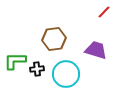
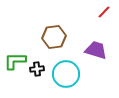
brown hexagon: moved 2 px up
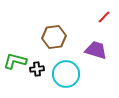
red line: moved 5 px down
green L-shape: rotated 15 degrees clockwise
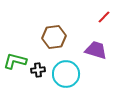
black cross: moved 1 px right, 1 px down
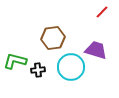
red line: moved 2 px left, 5 px up
brown hexagon: moved 1 px left, 1 px down
cyan circle: moved 5 px right, 7 px up
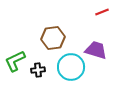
red line: rotated 24 degrees clockwise
green L-shape: rotated 40 degrees counterclockwise
